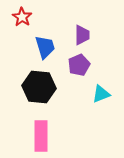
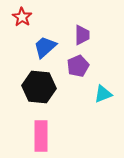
blue trapezoid: rotated 115 degrees counterclockwise
purple pentagon: moved 1 px left, 1 px down
cyan triangle: moved 2 px right
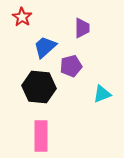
purple trapezoid: moved 7 px up
purple pentagon: moved 7 px left; rotated 10 degrees clockwise
cyan triangle: moved 1 px left
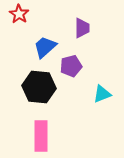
red star: moved 3 px left, 3 px up
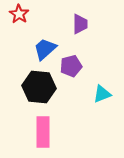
purple trapezoid: moved 2 px left, 4 px up
blue trapezoid: moved 2 px down
pink rectangle: moved 2 px right, 4 px up
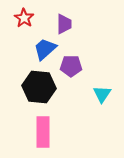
red star: moved 5 px right, 4 px down
purple trapezoid: moved 16 px left
purple pentagon: rotated 15 degrees clockwise
cyan triangle: rotated 36 degrees counterclockwise
